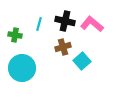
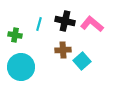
brown cross: moved 3 px down; rotated 14 degrees clockwise
cyan circle: moved 1 px left, 1 px up
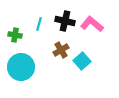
brown cross: moved 2 px left; rotated 28 degrees counterclockwise
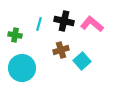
black cross: moved 1 px left
brown cross: rotated 14 degrees clockwise
cyan circle: moved 1 px right, 1 px down
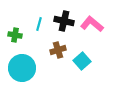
brown cross: moved 3 px left
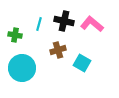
cyan square: moved 2 px down; rotated 18 degrees counterclockwise
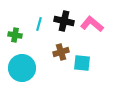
brown cross: moved 3 px right, 2 px down
cyan square: rotated 24 degrees counterclockwise
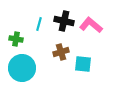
pink L-shape: moved 1 px left, 1 px down
green cross: moved 1 px right, 4 px down
cyan square: moved 1 px right, 1 px down
